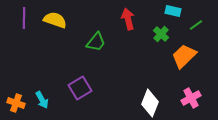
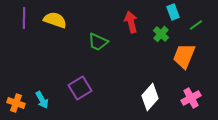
cyan rectangle: moved 1 px down; rotated 56 degrees clockwise
red arrow: moved 3 px right, 3 px down
green trapezoid: moved 2 px right; rotated 75 degrees clockwise
orange trapezoid: rotated 24 degrees counterclockwise
white diamond: moved 6 px up; rotated 20 degrees clockwise
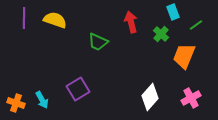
purple square: moved 2 px left, 1 px down
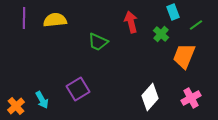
yellow semicircle: rotated 25 degrees counterclockwise
orange cross: moved 3 px down; rotated 30 degrees clockwise
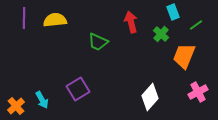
pink cross: moved 7 px right, 6 px up
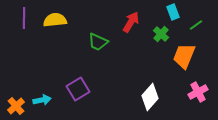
red arrow: rotated 45 degrees clockwise
cyan arrow: rotated 72 degrees counterclockwise
